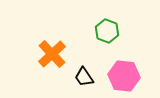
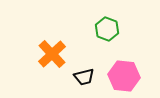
green hexagon: moved 2 px up
black trapezoid: rotated 70 degrees counterclockwise
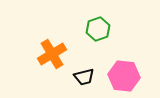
green hexagon: moved 9 px left; rotated 20 degrees clockwise
orange cross: rotated 12 degrees clockwise
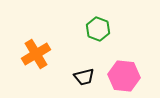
green hexagon: rotated 20 degrees counterclockwise
orange cross: moved 16 px left
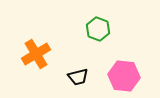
black trapezoid: moved 6 px left
